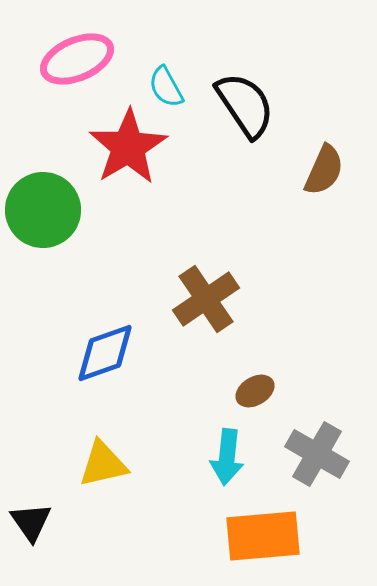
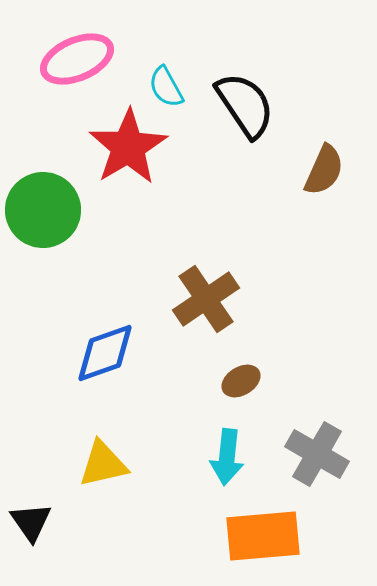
brown ellipse: moved 14 px left, 10 px up
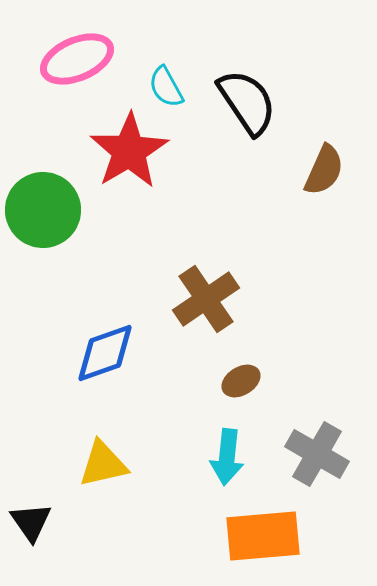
black semicircle: moved 2 px right, 3 px up
red star: moved 1 px right, 4 px down
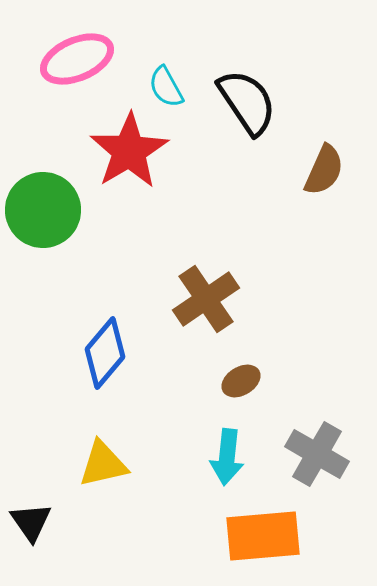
blue diamond: rotated 30 degrees counterclockwise
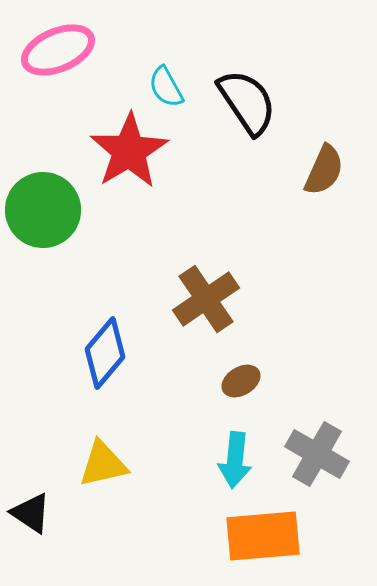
pink ellipse: moved 19 px left, 9 px up
cyan arrow: moved 8 px right, 3 px down
black triangle: moved 9 px up; rotated 21 degrees counterclockwise
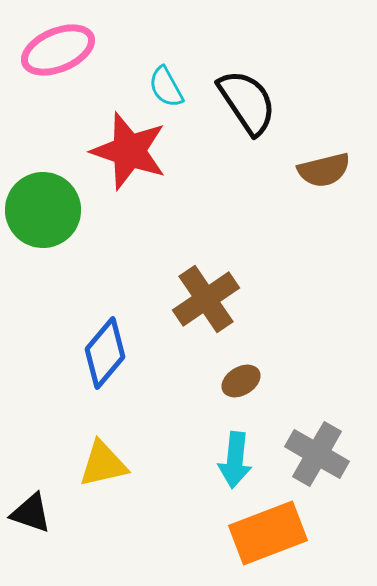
red star: rotated 22 degrees counterclockwise
brown semicircle: rotated 52 degrees clockwise
black triangle: rotated 15 degrees counterclockwise
orange rectangle: moved 5 px right, 3 px up; rotated 16 degrees counterclockwise
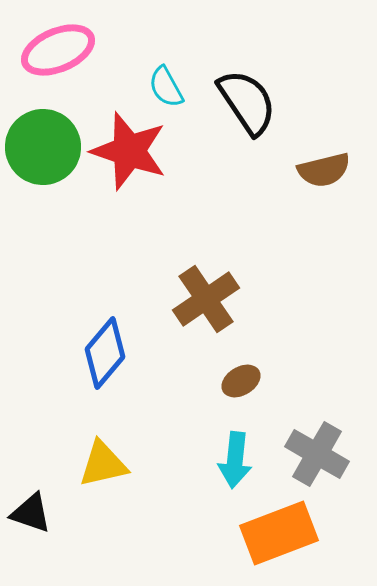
green circle: moved 63 px up
orange rectangle: moved 11 px right
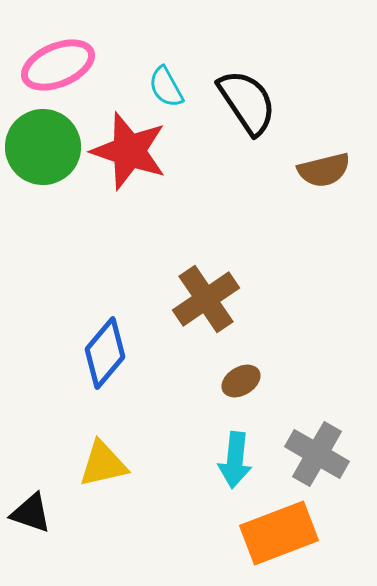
pink ellipse: moved 15 px down
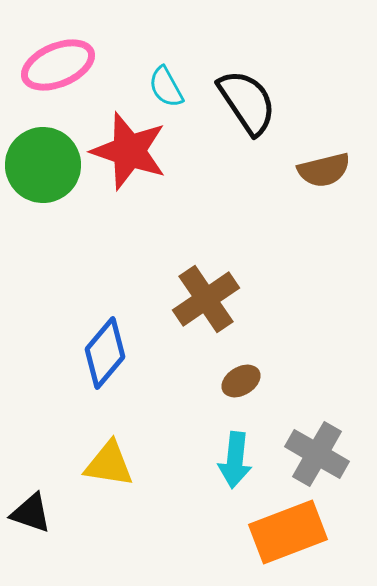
green circle: moved 18 px down
yellow triangle: moved 6 px right; rotated 22 degrees clockwise
orange rectangle: moved 9 px right, 1 px up
